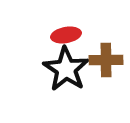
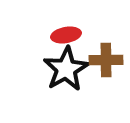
black star: rotated 9 degrees clockwise
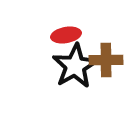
black star: moved 9 px right, 3 px up
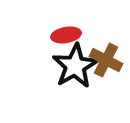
brown cross: rotated 28 degrees clockwise
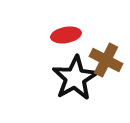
black star: moved 12 px down
